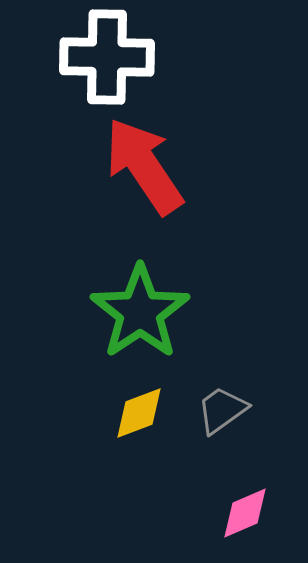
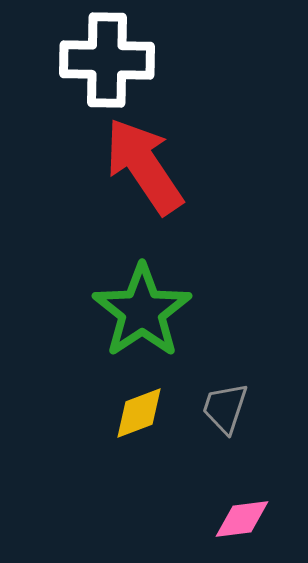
white cross: moved 3 px down
green star: moved 2 px right, 1 px up
gray trapezoid: moved 3 px right, 2 px up; rotated 36 degrees counterclockwise
pink diamond: moved 3 px left, 6 px down; rotated 16 degrees clockwise
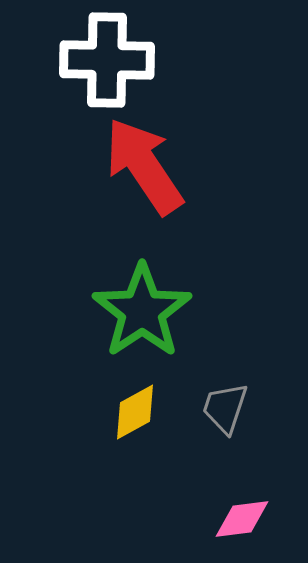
yellow diamond: moved 4 px left, 1 px up; rotated 8 degrees counterclockwise
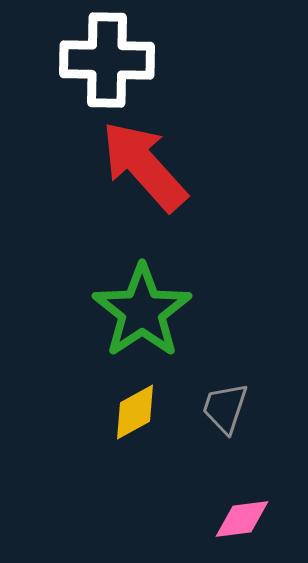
red arrow: rotated 8 degrees counterclockwise
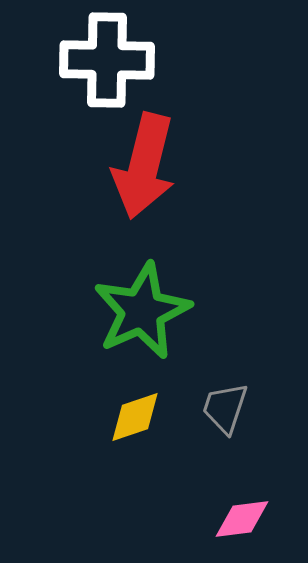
red arrow: rotated 124 degrees counterclockwise
green star: rotated 10 degrees clockwise
yellow diamond: moved 5 px down; rotated 10 degrees clockwise
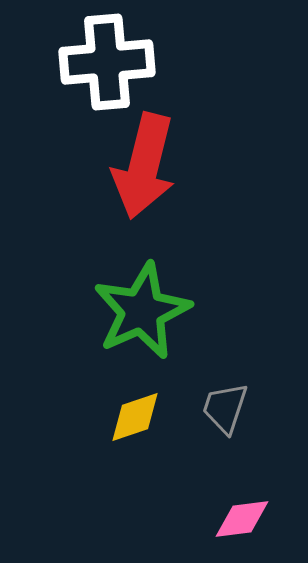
white cross: moved 2 px down; rotated 6 degrees counterclockwise
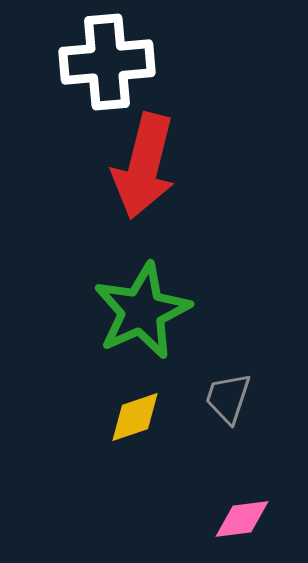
gray trapezoid: moved 3 px right, 10 px up
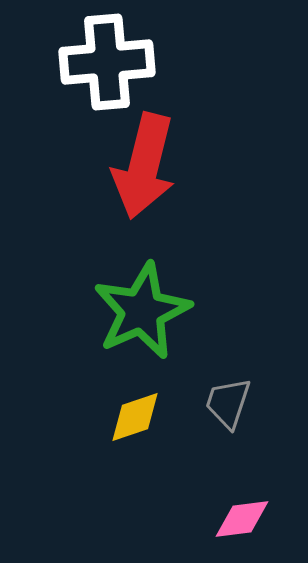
gray trapezoid: moved 5 px down
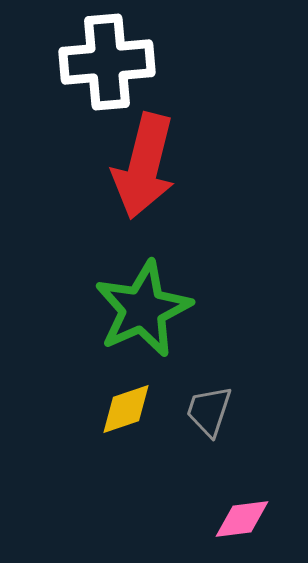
green star: moved 1 px right, 2 px up
gray trapezoid: moved 19 px left, 8 px down
yellow diamond: moved 9 px left, 8 px up
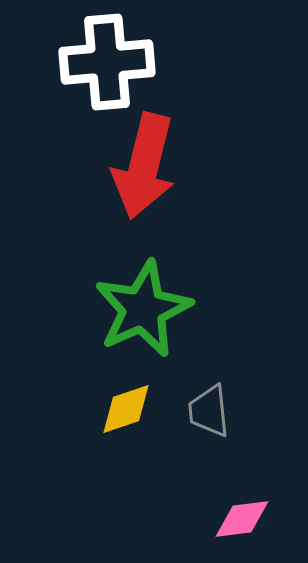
gray trapezoid: rotated 24 degrees counterclockwise
